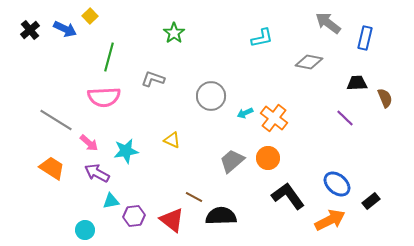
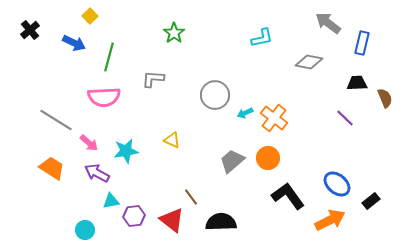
blue arrow: moved 9 px right, 14 px down
blue rectangle: moved 3 px left, 5 px down
gray L-shape: rotated 15 degrees counterclockwise
gray circle: moved 4 px right, 1 px up
brown line: moved 3 px left; rotated 24 degrees clockwise
black semicircle: moved 6 px down
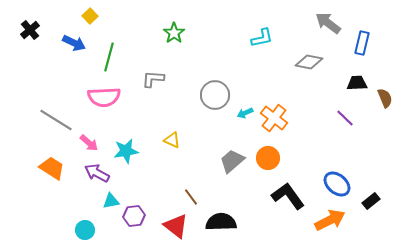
red triangle: moved 4 px right, 6 px down
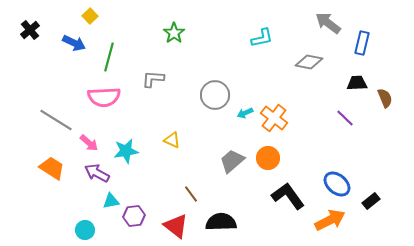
brown line: moved 3 px up
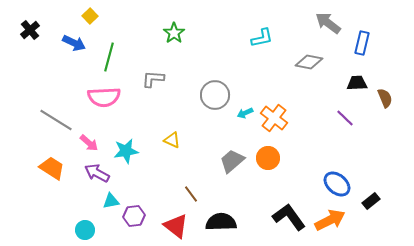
black L-shape: moved 1 px right, 21 px down
